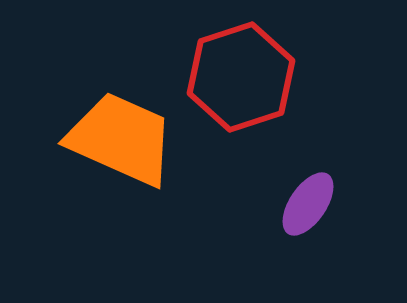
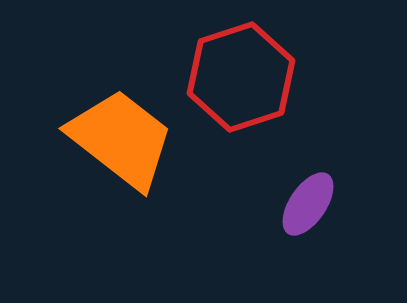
orange trapezoid: rotated 14 degrees clockwise
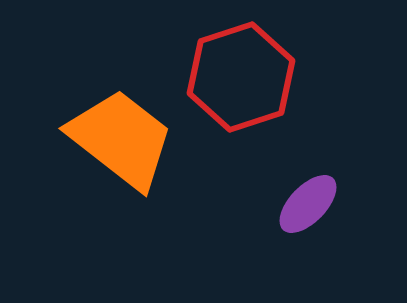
purple ellipse: rotated 10 degrees clockwise
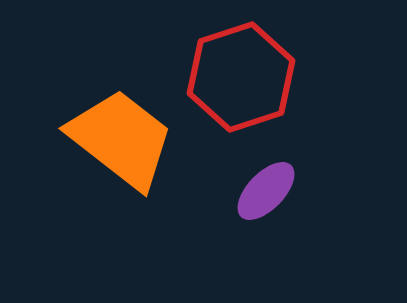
purple ellipse: moved 42 px left, 13 px up
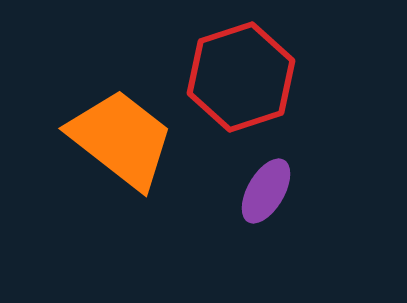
purple ellipse: rotated 14 degrees counterclockwise
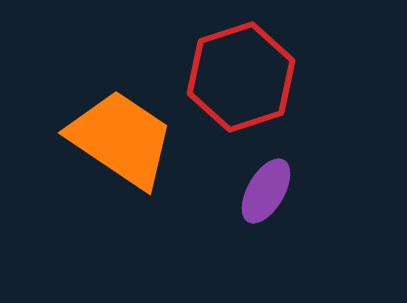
orange trapezoid: rotated 4 degrees counterclockwise
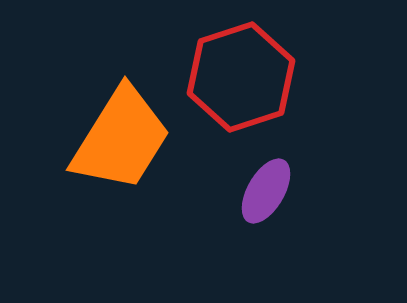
orange trapezoid: rotated 88 degrees clockwise
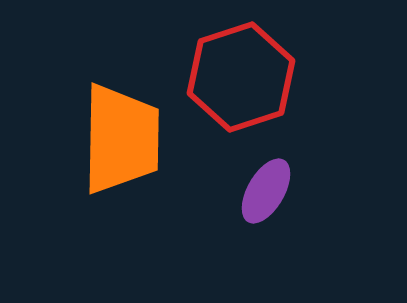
orange trapezoid: rotated 31 degrees counterclockwise
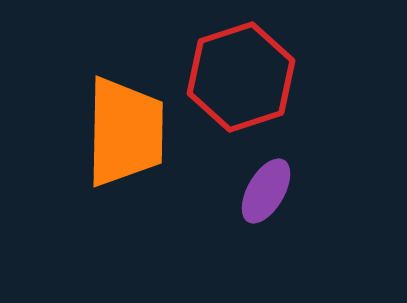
orange trapezoid: moved 4 px right, 7 px up
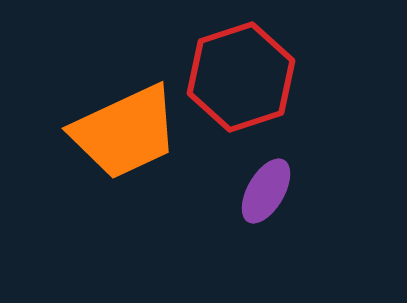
orange trapezoid: rotated 64 degrees clockwise
